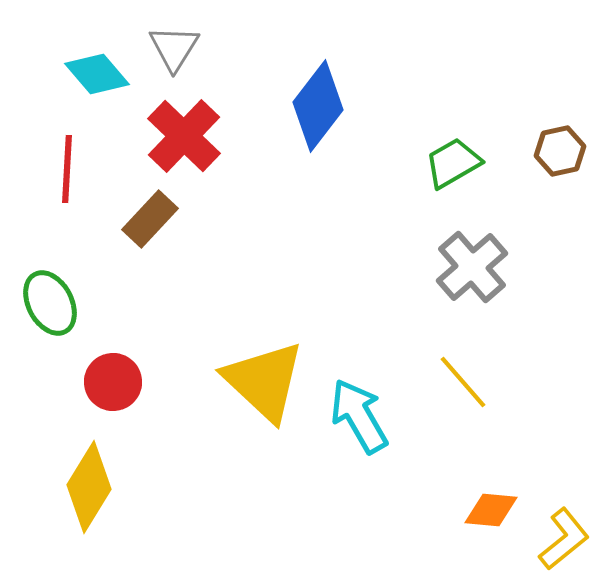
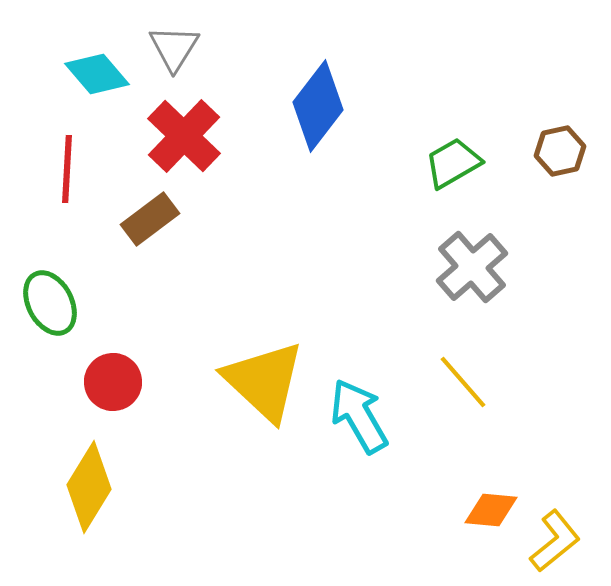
brown rectangle: rotated 10 degrees clockwise
yellow L-shape: moved 9 px left, 2 px down
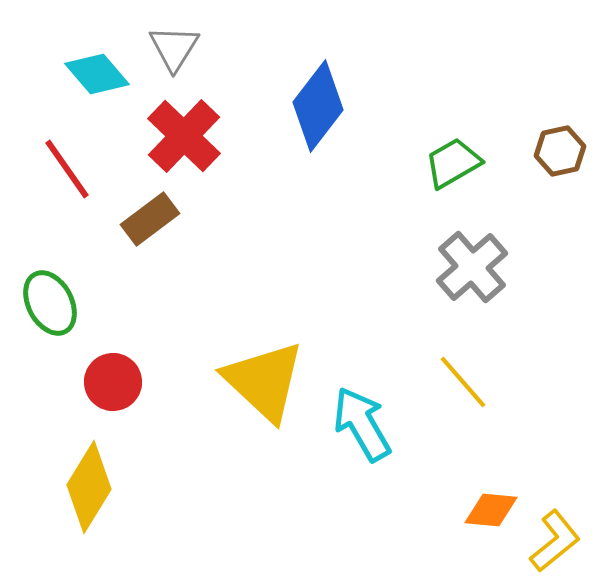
red line: rotated 38 degrees counterclockwise
cyan arrow: moved 3 px right, 8 px down
